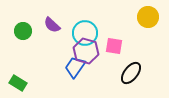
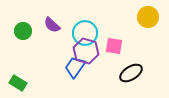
black ellipse: rotated 20 degrees clockwise
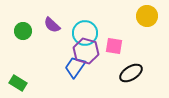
yellow circle: moved 1 px left, 1 px up
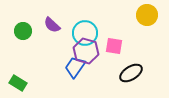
yellow circle: moved 1 px up
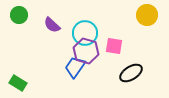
green circle: moved 4 px left, 16 px up
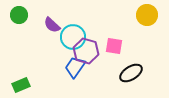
cyan circle: moved 12 px left, 4 px down
green rectangle: moved 3 px right, 2 px down; rotated 54 degrees counterclockwise
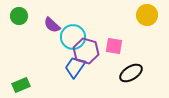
green circle: moved 1 px down
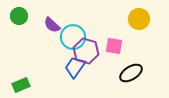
yellow circle: moved 8 px left, 4 px down
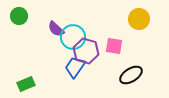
purple semicircle: moved 4 px right, 4 px down
black ellipse: moved 2 px down
green rectangle: moved 5 px right, 1 px up
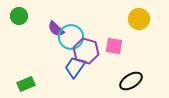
cyan circle: moved 2 px left
black ellipse: moved 6 px down
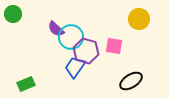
green circle: moved 6 px left, 2 px up
